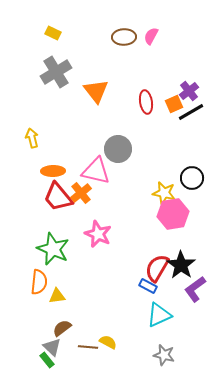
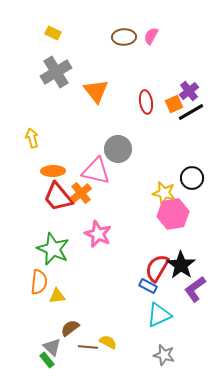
brown semicircle: moved 8 px right
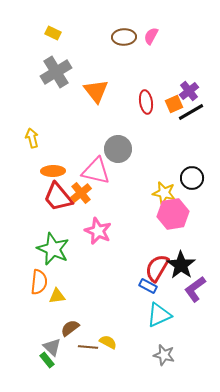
pink star: moved 3 px up
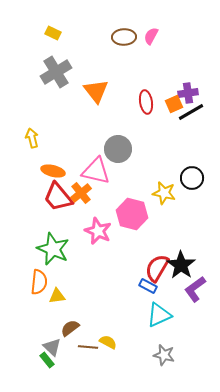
purple cross: moved 1 px left, 2 px down; rotated 30 degrees clockwise
orange ellipse: rotated 15 degrees clockwise
pink hexagon: moved 41 px left; rotated 24 degrees clockwise
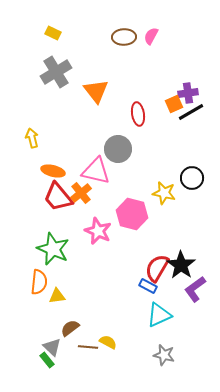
red ellipse: moved 8 px left, 12 px down
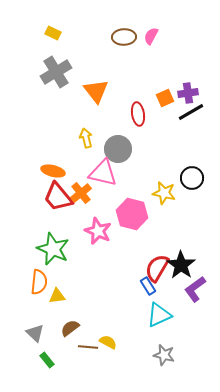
orange square: moved 9 px left, 6 px up
yellow arrow: moved 54 px right
pink triangle: moved 7 px right, 2 px down
blue rectangle: rotated 30 degrees clockwise
gray triangle: moved 17 px left, 14 px up
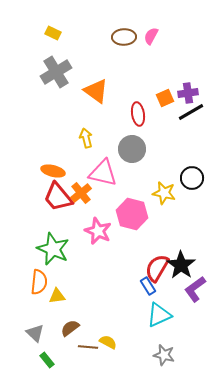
orange triangle: rotated 16 degrees counterclockwise
gray circle: moved 14 px right
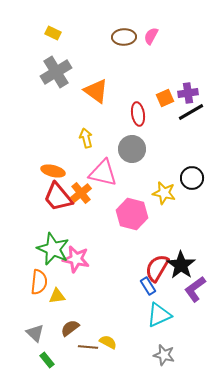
pink star: moved 22 px left, 28 px down; rotated 12 degrees counterclockwise
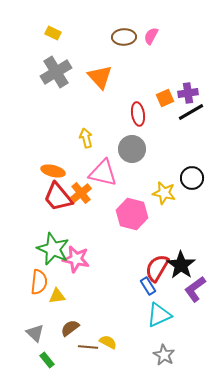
orange triangle: moved 4 px right, 14 px up; rotated 12 degrees clockwise
gray star: rotated 15 degrees clockwise
